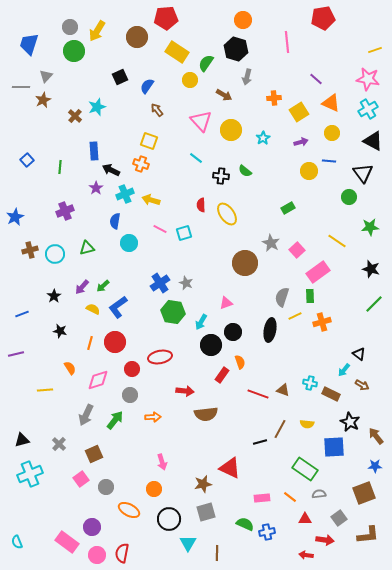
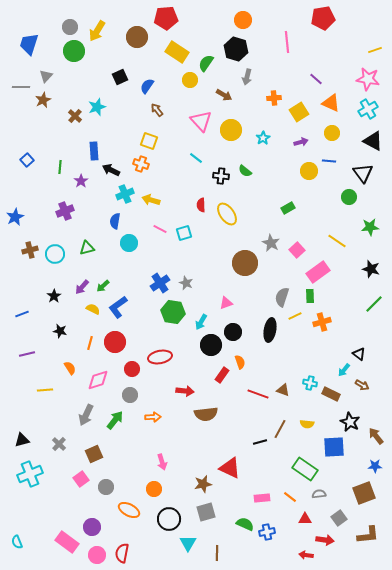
purple star at (96, 188): moved 15 px left, 7 px up
purple line at (16, 354): moved 11 px right
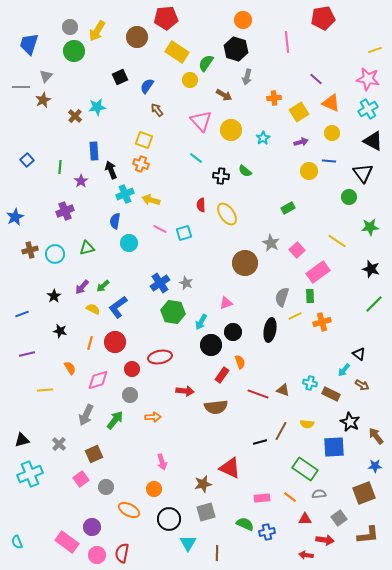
cyan star at (97, 107): rotated 12 degrees clockwise
yellow square at (149, 141): moved 5 px left, 1 px up
black arrow at (111, 170): rotated 42 degrees clockwise
brown semicircle at (206, 414): moved 10 px right, 7 px up
brown line at (280, 429): moved 1 px right, 2 px down
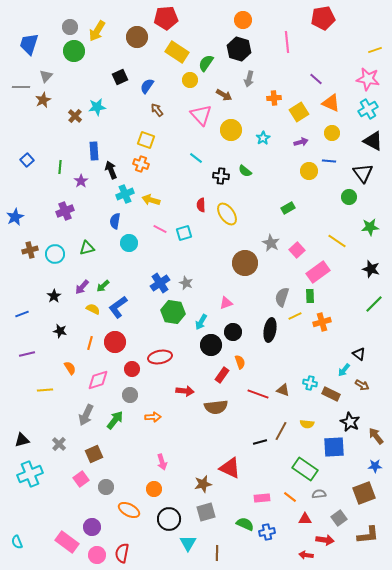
black hexagon at (236, 49): moved 3 px right
gray arrow at (247, 77): moved 2 px right, 2 px down
pink triangle at (201, 121): moved 6 px up
yellow square at (144, 140): moved 2 px right
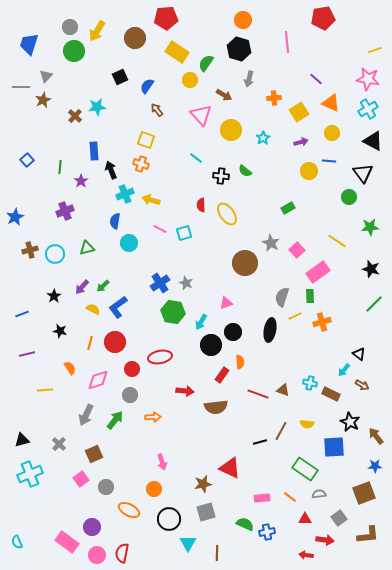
brown circle at (137, 37): moved 2 px left, 1 px down
orange semicircle at (240, 362): rotated 16 degrees clockwise
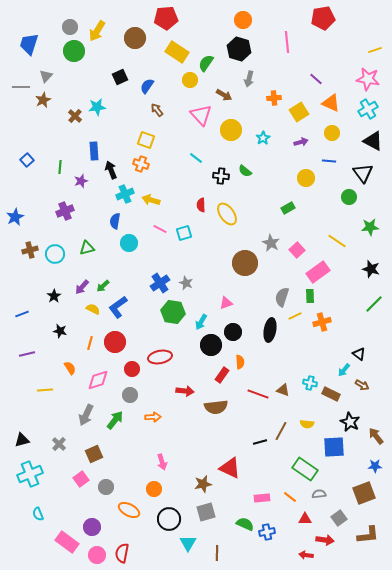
yellow circle at (309, 171): moved 3 px left, 7 px down
purple star at (81, 181): rotated 16 degrees clockwise
cyan semicircle at (17, 542): moved 21 px right, 28 px up
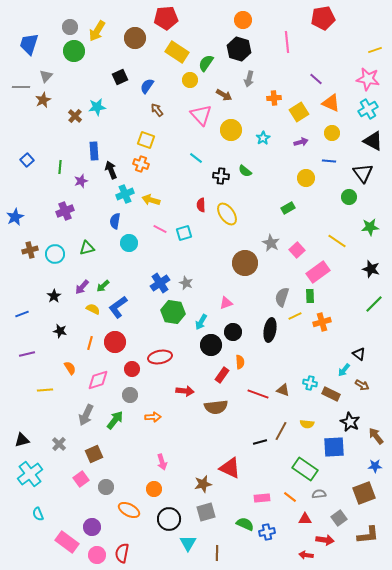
cyan cross at (30, 474): rotated 15 degrees counterclockwise
